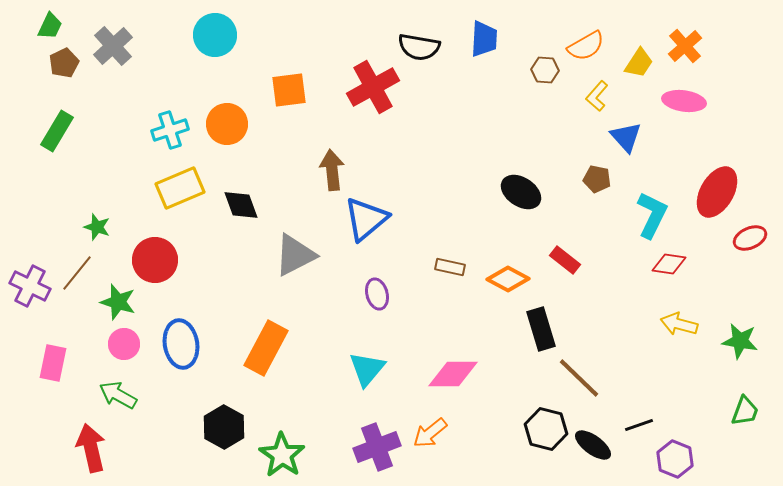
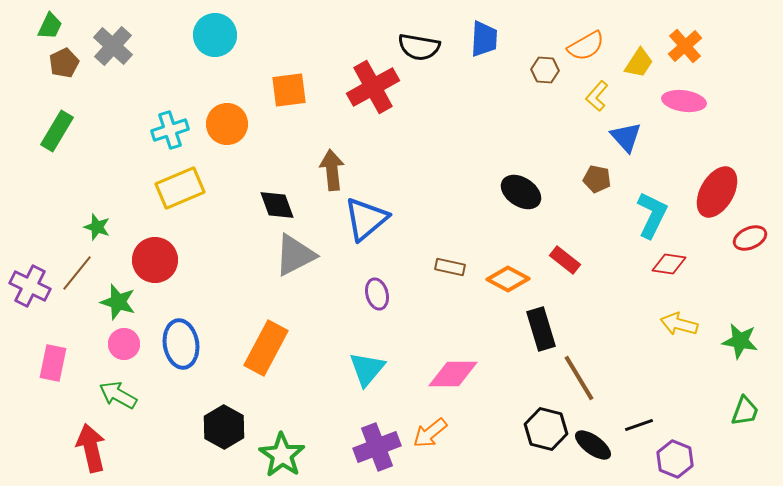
gray cross at (113, 46): rotated 6 degrees counterclockwise
black diamond at (241, 205): moved 36 px right
brown line at (579, 378): rotated 15 degrees clockwise
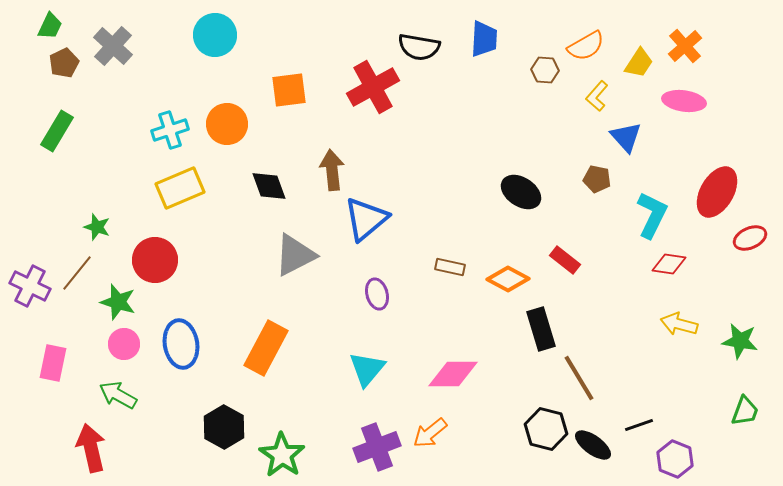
black diamond at (277, 205): moved 8 px left, 19 px up
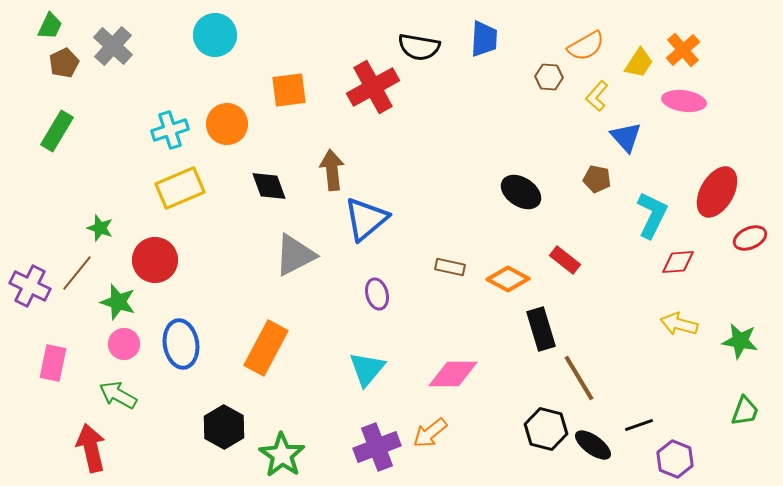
orange cross at (685, 46): moved 2 px left, 4 px down
brown hexagon at (545, 70): moved 4 px right, 7 px down
green star at (97, 227): moved 3 px right, 1 px down
red diamond at (669, 264): moved 9 px right, 2 px up; rotated 12 degrees counterclockwise
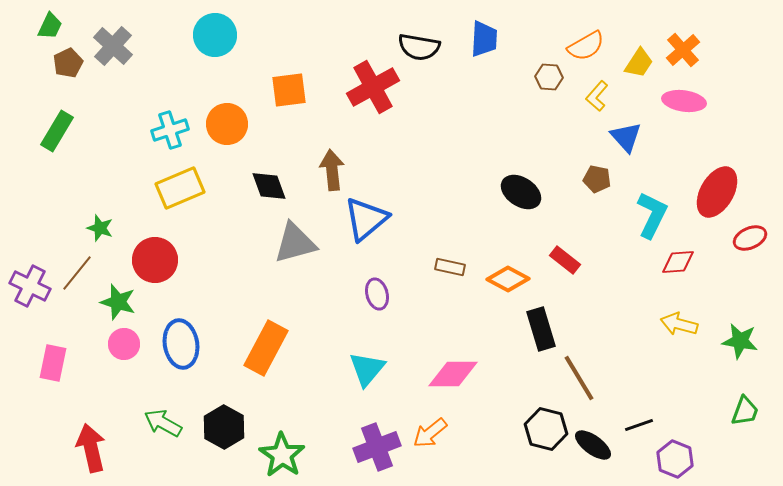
brown pentagon at (64, 63): moved 4 px right
gray triangle at (295, 255): moved 12 px up; rotated 12 degrees clockwise
green arrow at (118, 395): moved 45 px right, 28 px down
